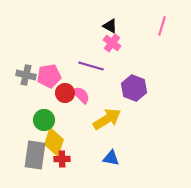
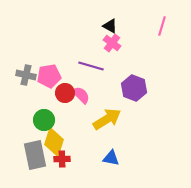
gray rectangle: rotated 20 degrees counterclockwise
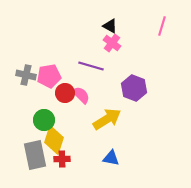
yellow diamond: moved 2 px up
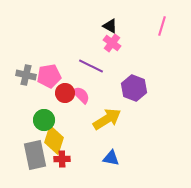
purple line: rotated 10 degrees clockwise
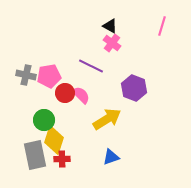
blue triangle: moved 1 px up; rotated 30 degrees counterclockwise
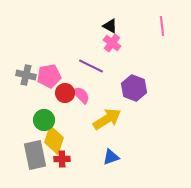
pink line: rotated 24 degrees counterclockwise
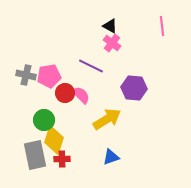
purple hexagon: rotated 15 degrees counterclockwise
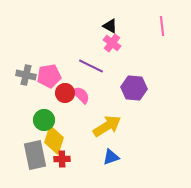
yellow arrow: moved 7 px down
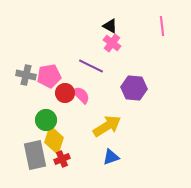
green circle: moved 2 px right
red cross: rotated 21 degrees counterclockwise
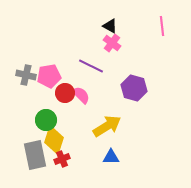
purple hexagon: rotated 10 degrees clockwise
blue triangle: rotated 18 degrees clockwise
